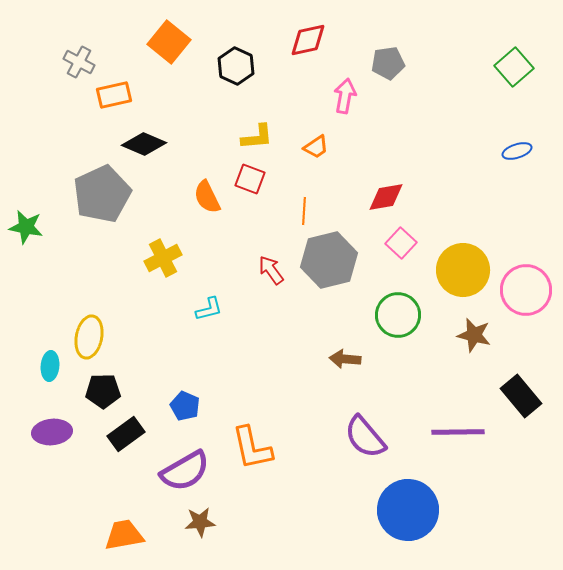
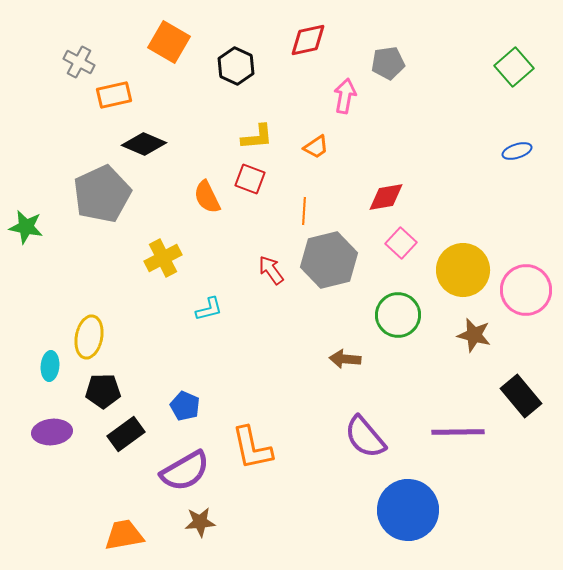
orange square at (169, 42): rotated 9 degrees counterclockwise
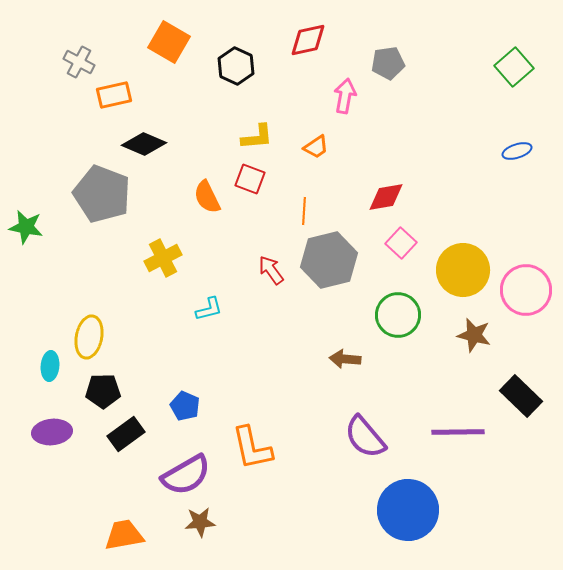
gray pentagon at (102, 194): rotated 26 degrees counterclockwise
black rectangle at (521, 396): rotated 6 degrees counterclockwise
purple semicircle at (185, 471): moved 1 px right, 4 px down
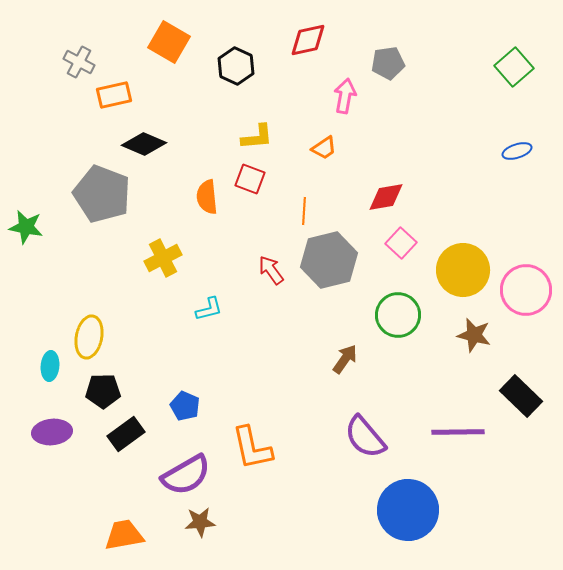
orange trapezoid at (316, 147): moved 8 px right, 1 px down
orange semicircle at (207, 197): rotated 20 degrees clockwise
brown arrow at (345, 359): rotated 120 degrees clockwise
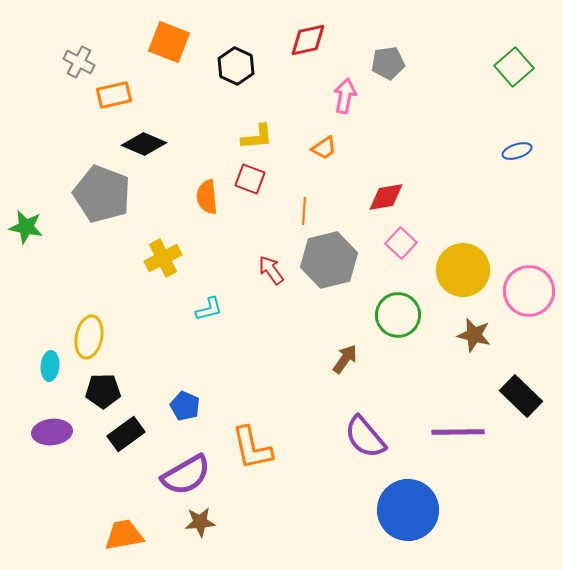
orange square at (169, 42): rotated 9 degrees counterclockwise
pink circle at (526, 290): moved 3 px right, 1 px down
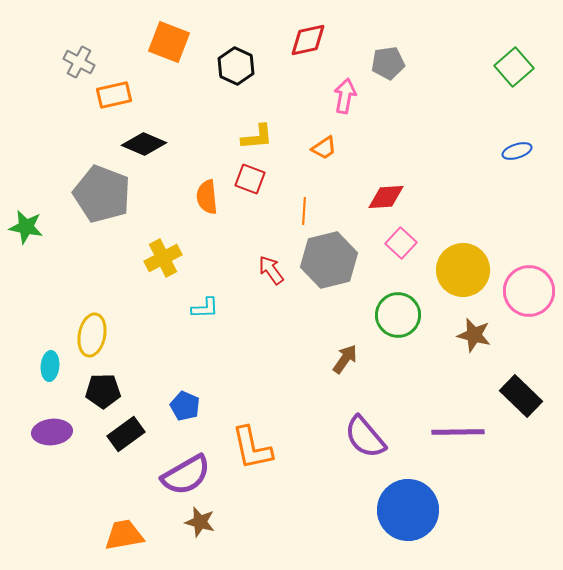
red diamond at (386, 197): rotated 6 degrees clockwise
cyan L-shape at (209, 309): moved 4 px left, 1 px up; rotated 12 degrees clockwise
yellow ellipse at (89, 337): moved 3 px right, 2 px up
brown star at (200, 522): rotated 20 degrees clockwise
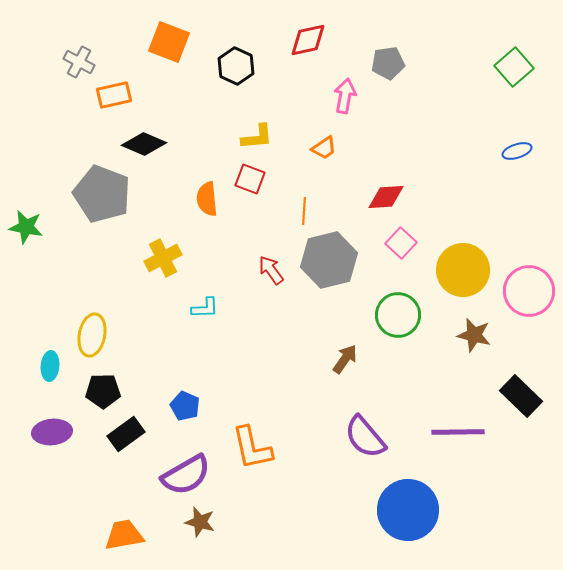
orange semicircle at (207, 197): moved 2 px down
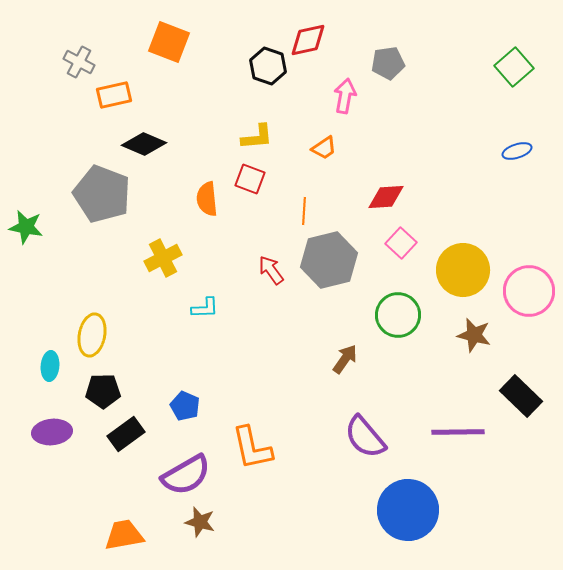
black hexagon at (236, 66): moved 32 px right; rotated 6 degrees counterclockwise
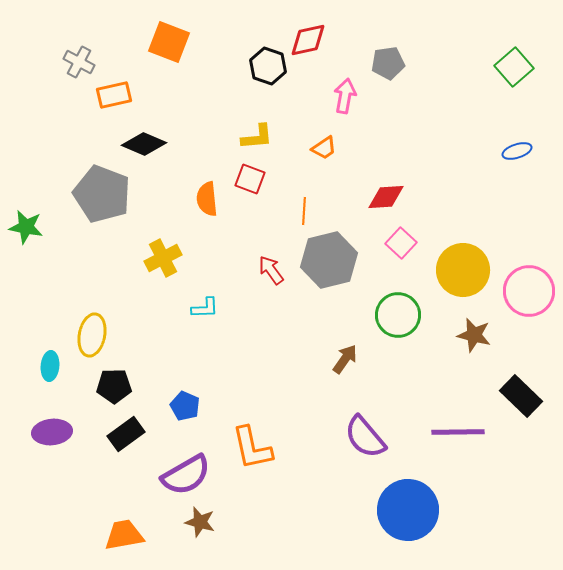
black pentagon at (103, 391): moved 11 px right, 5 px up
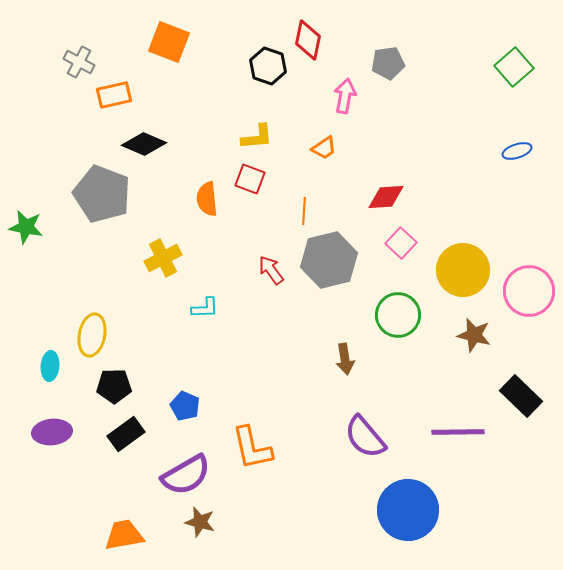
red diamond at (308, 40): rotated 66 degrees counterclockwise
brown arrow at (345, 359): rotated 136 degrees clockwise
